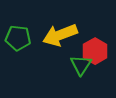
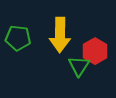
yellow arrow: rotated 68 degrees counterclockwise
green triangle: moved 2 px left, 1 px down
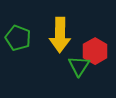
green pentagon: rotated 15 degrees clockwise
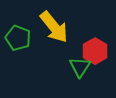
yellow arrow: moved 6 px left, 8 px up; rotated 40 degrees counterclockwise
green triangle: moved 1 px right, 1 px down
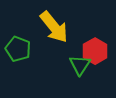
green pentagon: moved 11 px down
green triangle: moved 2 px up
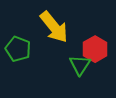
red hexagon: moved 2 px up
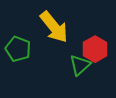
green triangle: rotated 15 degrees clockwise
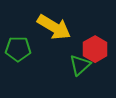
yellow arrow: rotated 20 degrees counterclockwise
green pentagon: rotated 20 degrees counterclockwise
